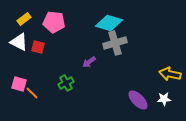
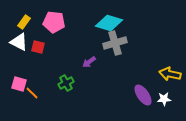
yellow rectangle: moved 3 px down; rotated 16 degrees counterclockwise
purple ellipse: moved 5 px right, 5 px up; rotated 10 degrees clockwise
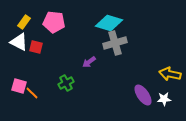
red square: moved 2 px left
pink square: moved 2 px down
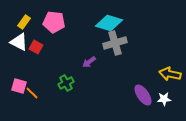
red square: rotated 16 degrees clockwise
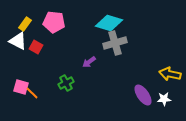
yellow rectangle: moved 1 px right, 2 px down
white triangle: moved 1 px left, 1 px up
pink square: moved 2 px right, 1 px down
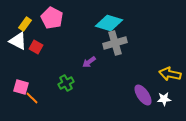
pink pentagon: moved 2 px left, 4 px up; rotated 20 degrees clockwise
orange line: moved 5 px down
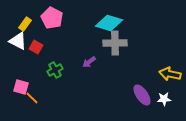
gray cross: rotated 15 degrees clockwise
green cross: moved 11 px left, 13 px up
purple ellipse: moved 1 px left
